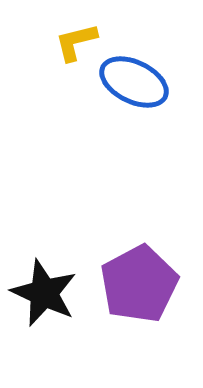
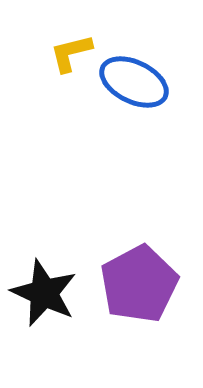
yellow L-shape: moved 5 px left, 11 px down
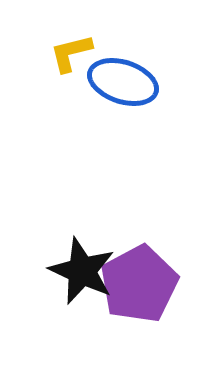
blue ellipse: moved 11 px left; rotated 8 degrees counterclockwise
black star: moved 38 px right, 22 px up
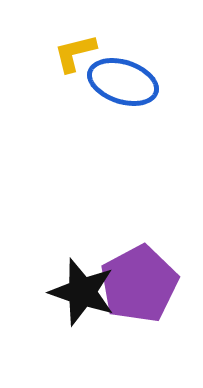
yellow L-shape: moved 4 px right
black star: moved 21 px down; rotated 6 degrees counterclockwise
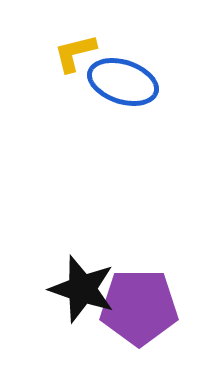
purple pentagon: moved 23 px down; rotated 28 degrees clockwise
black star: moved 3 px up
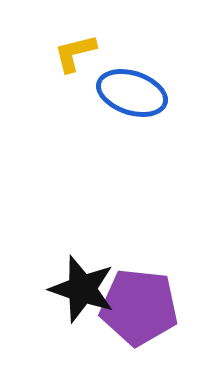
blue ellipse: moved 9 px right, 11 px down
purple pentagon: rotated 6 degrees clockwise
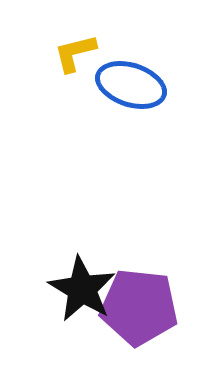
blue ellipse: moved 1 px left, 8 px up
black star: rotated 12 degrees clockwise
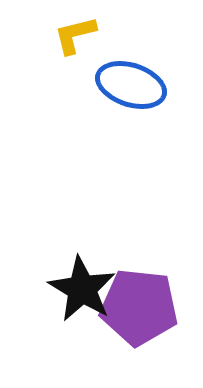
yellow L-shape: moved 18 px up
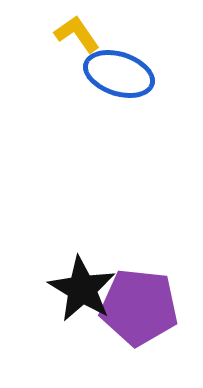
yellow L-shape: moved 2 px right, 1 px up; rotated 69 degrees clockwise
blue ellipse: moved 12 px left, 11 px up
